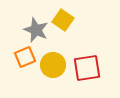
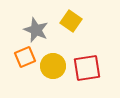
yellow square: moved 8 px right, 1 px down
yellow circle: moved 1 px down
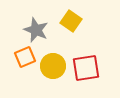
red square: moved 1 px left
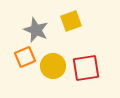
yellow square: rotated 35 degrees clockwise
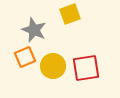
yellow square: moved 1 px left, 7 px up
gray star: moved 2 px left
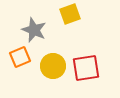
orange square: moved 5 px left
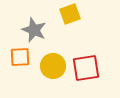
orange square: rotated 20 degrees clockwise
